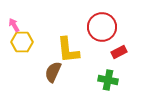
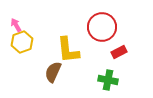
pink arrow: moved 2 px right
yellow hexagon: rotated 20 degrees counterclockwise
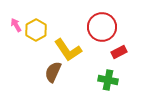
yellow hexagon: moved 14 px right, 12 px up; rotated 10 degrees counterclockwise
yellow L-shape: rotated 28 degrees counterclockwise
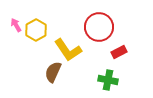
red circle: moved 3 px left
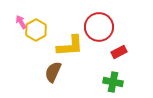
pink arrow: moved 5 px right, 3 px up
yellow L-shape: moved 2 px right, 4 px up; rotated 60 degrees counterclockwise
green cross: moved 5 px right, 2 px down
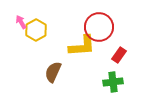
yellow L-shape: moved 12 px right
red rectangle: moved 3 px down; rotated 28 degrees counterclockwise
green cross: rotated 18 degrees counterclockwise
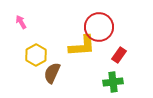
yellow hexagon: moved 25 px down
brown semicircle: moved 1 px left, 1 px down
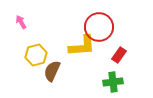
yellow hexagon: rotated 15 degrees clockwise
brown semicircle: moved 2 px up
